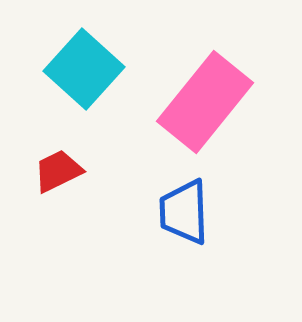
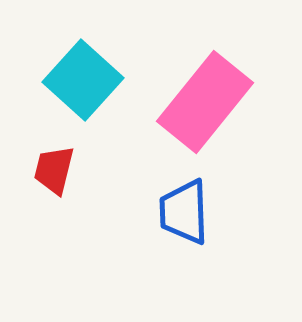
cyan square: moved 1 px left, 11 px down
red trapezoid: moved 4 px left, 1 px up; rotated 50 degrees counterclockwise
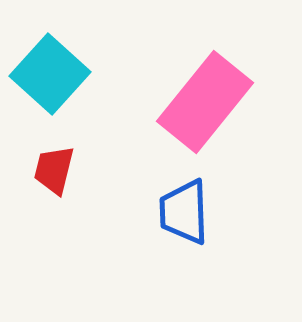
cyan square: moved 33 px left, 6 px up
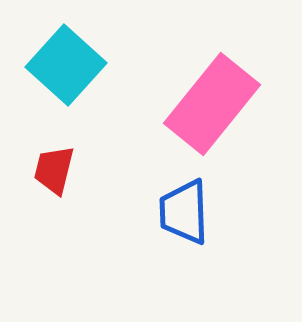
cyan square: moved 16 px right, 9 px up
pink rectangle: moved 7 px right, 2 px down
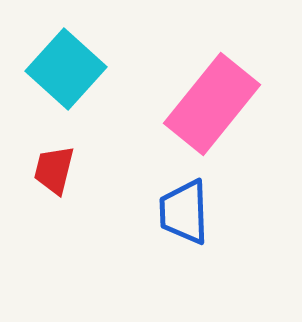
cyan square: moved 4 px down
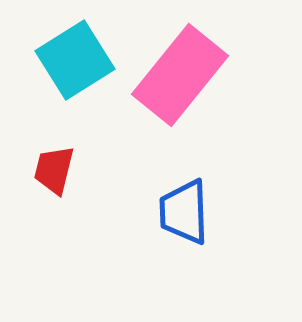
cyan square: moved 9 px right, 9 px up; rotated 16 degrees clockwise
pink rectangle: moved 32 px left, 29 px up
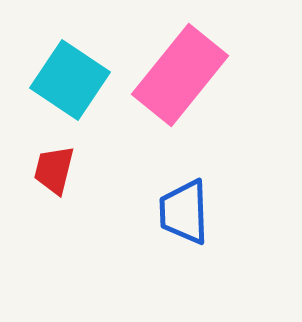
cyan square: moved 5 px left, 20 px down; rotated 24 degrees counterclockwise
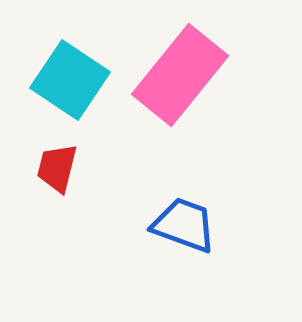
red trapezoid: moved 3 px right, 2 px up
blue trapezoid: moved 13 px down; rotated 112 degrees clockwise
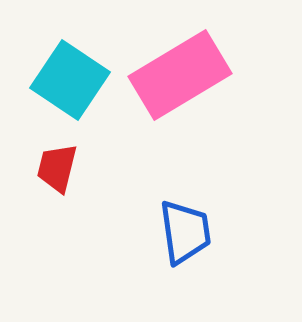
pink rectangle: rotated 20 degrees clockwise
blue trapezoid: moved 1 px right, 7 px down; rotated 62 degrees clockwise
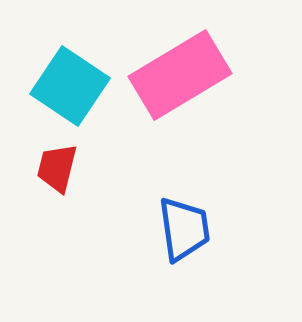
cyan square: moved 6 px down
blue trapezoid: moved 1 px left, 3 px up
